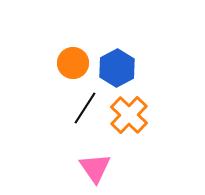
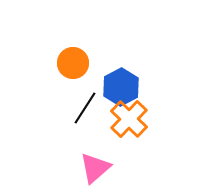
blue hexagon: moved 4 px right, 19 px down
orange cross: moved 4 px down
pink triangle: rotated 24 degrees clockwise
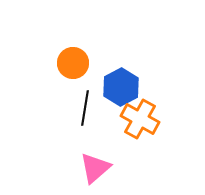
black line: rotated 24 degrees counterclockwise
orange cross: moved 11 px right; rotated 15 degrees counterclockwise
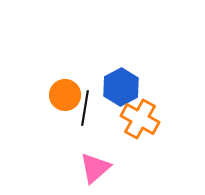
orange circle: moved 8 px left, 32 px down
